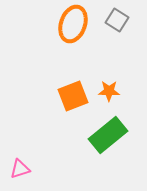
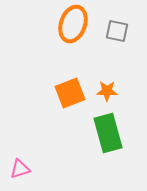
gray square: moved 11 px down; rotated 20 degrees counterclockwise
orange star: moved 2 px left
orange square: moved 3 px left, 3 px up
green rectangle: moved 2 px up; rotated 66 degrees counterclockwise
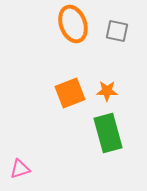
orange ellipse: rotated 39 degrees counterclockwise
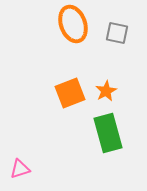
gray square: moved 2 px down
orange star: moved 1 px left; rotated 30 degrees counterclockwise
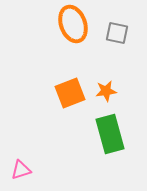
orange star: rotated 20 degrees clockwise
green rectangle: moved 2 px right, 1 px down
pink triangle: moved 1 px right, 1 px down
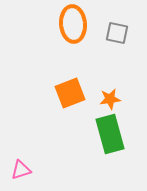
orange ellipse: rotated 15 degrees clockwise
orange star: moved 4 px right, 8 px down
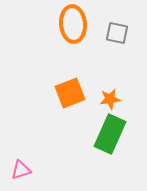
green rectangle: rotated 39 degrees clockwise
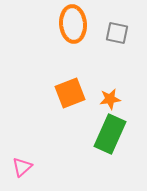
pink triangle: moved 1 px right, 3 px up; rotated 25 degrees counterclockwise
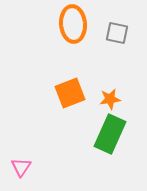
pink triangle: moved 1 px left; rotated 15 degrees counterclockwise
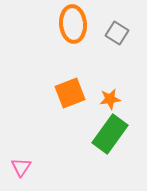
gray square: rotated 20 degrees clockwise
green rectangle: rotated 12 degrees clockwise
